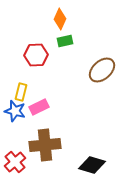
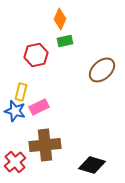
red hexagon: rotated 10 degrees counterclockwise
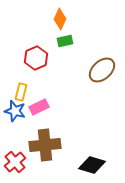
red hexagon: moved 3 px down; rotated 10 degrees counterclockwise
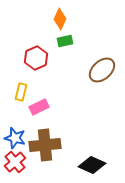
blue star: moved 27 px down
black diamond: rotated 8 degrees clockwise
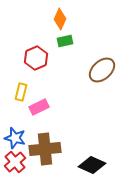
brown cross: moved 4 px down
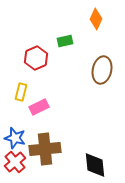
orange diamond: moved 36 px right
brown ellipse: rotated 36 degrees counterclockwise
black diamond: moved 3 px right; rotated 60 degrees clockwise
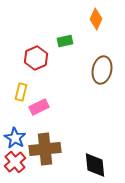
blue star: rotated 15 degrees clockwise
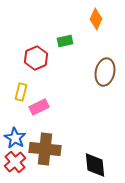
brown ellipse: moved 3 px right, 2 px down
brown cross: rotated 12 degrees clockwise
